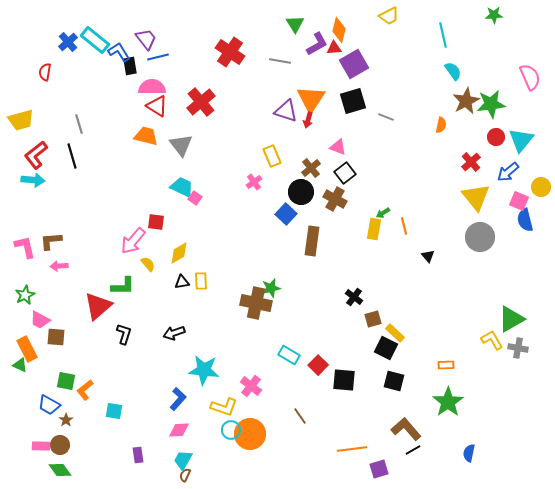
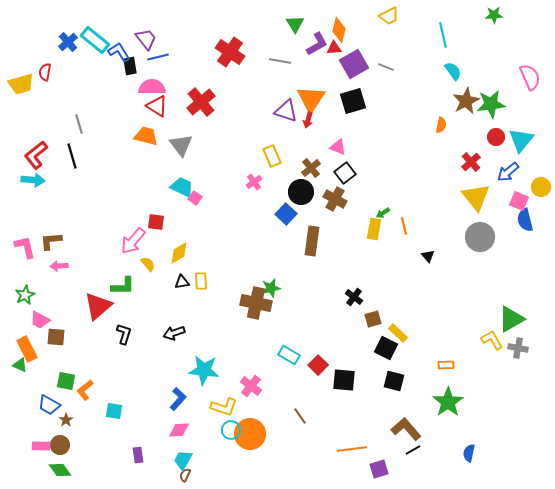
gray line at (386, 117): moved 50 px up
yellow trapezoid at (21, 120): moved 36 px up
yellow rectangle at (395, 333): moved 3 px right
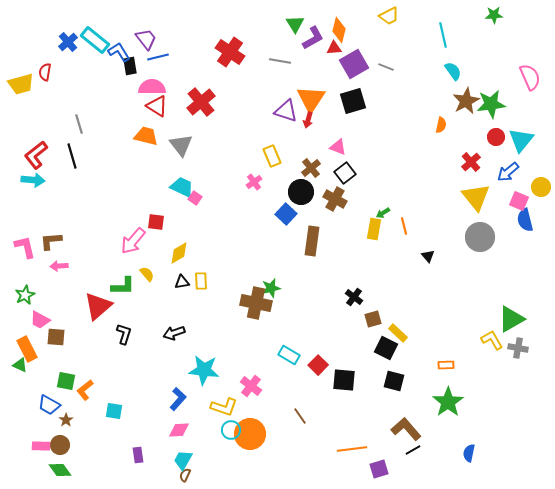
purple L-shape at (317, 44): moved 4 px left, 6 px up
yellow semicircle at (148, 264): moved 1 px left, 10 px down
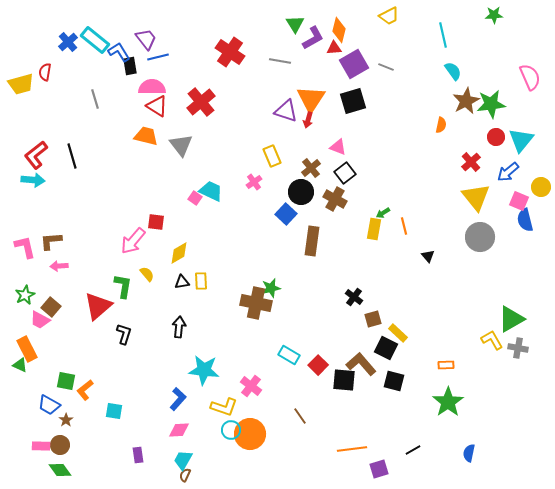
gray line at (79, 124): moved 16 px right, 25 px up
cyan trapezoid at (182, 187): moved 29 px right, 4 px down
green L-shape at (123, 286): rotated 80 degrees counterclockwise
black arrow at (174, 333): moved 5 px right, 6 px up; rotated 115 degrees clockwise
brown square at (56, 337): moved 5 px left, 30 px up; rotated 36 degrees clockwise
brown L-shape at (406, 429): moved 45 px left, 65 px up
